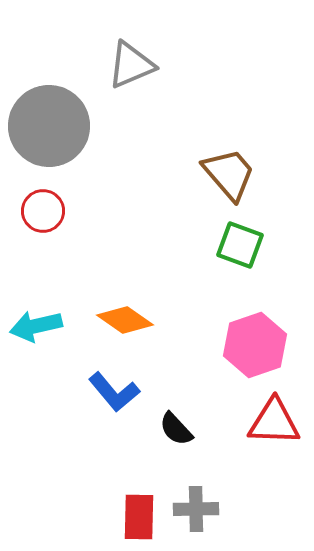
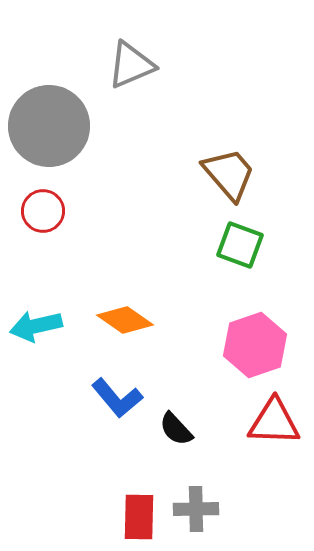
blue L-shape: moved 3 px right, 6 px down
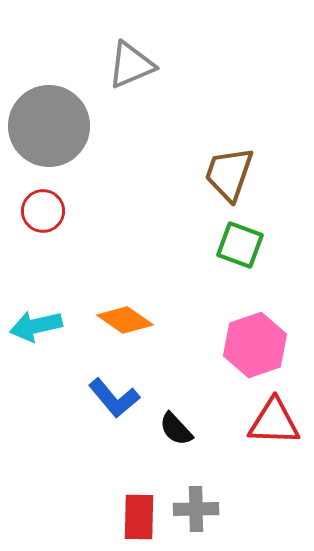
brown trapezoid: rotated 120 degrees counterclockwise
blue L-shape: moved 3 px left
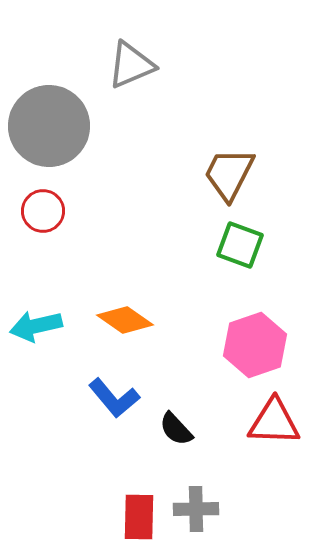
brown trapezoid: rotated 8 degrees clockwise
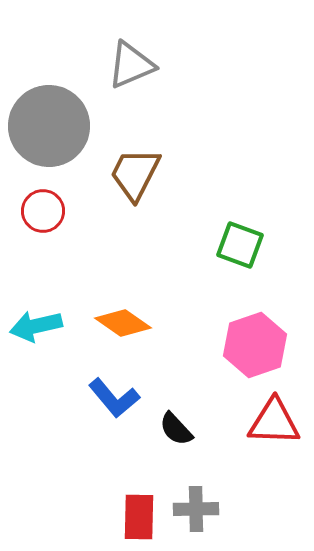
brown trapezoid: moved 94 px left
orange diamond: moved 2 px left, 3 px down
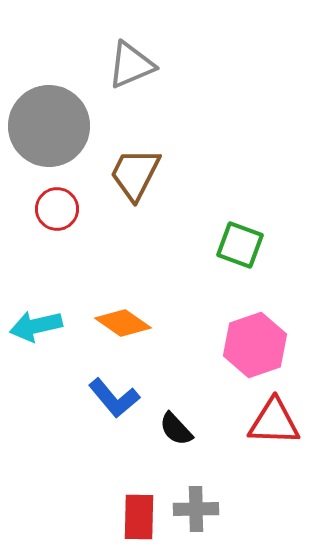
red circle: moved 14 px right, 2 px up
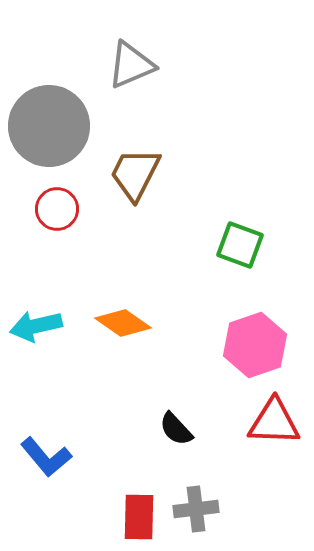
blue L-shape: moved 68 px left, 59 px down
gray cross: rotated 6 degrees counterclockwise
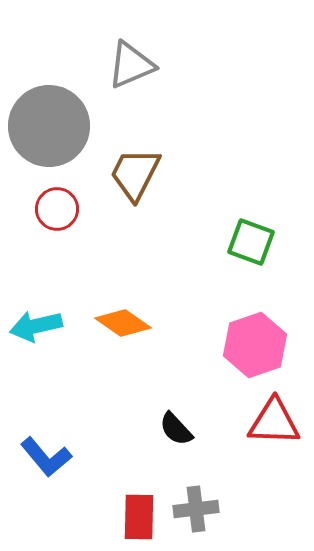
green square: moved 11 px right, 3 px up
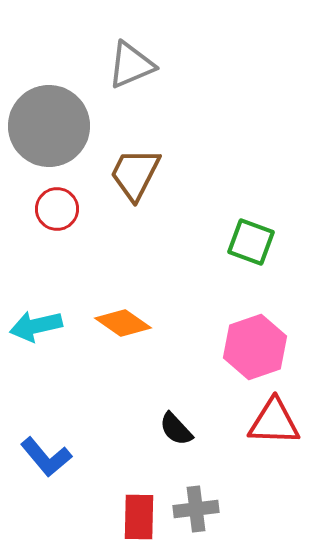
pink hexagon: moved 2 px down
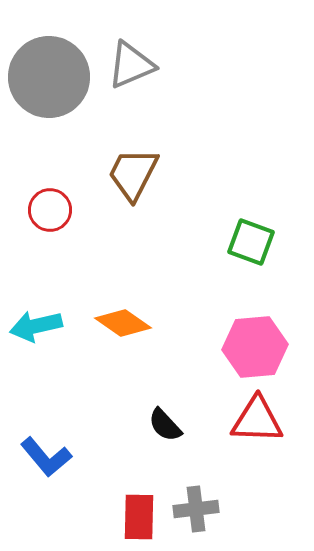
gray circle: moved 49 px up
brown trapezoid: moved 2 px left
red circle: moved 7 px left, 1 px down
pink hexagon: rotated 14 degrees clockwise
red triangle: moved 17 px left, 2 px up
black semicircle: moved 11 px left, 4 px up
